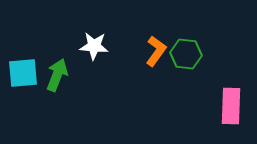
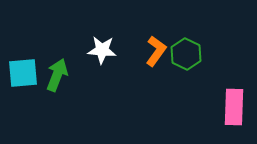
white star: moved 8 px right, 4 px down
green hexagon: rotated 20 degrees clockwise
pink rectangle: moved 3 px right, 1 px down
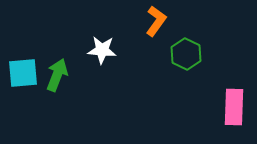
orange L-shape: moved 30 px up
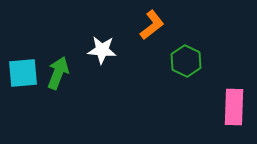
orange L-shape: moved 4 px left, 4 px down; rotated 16 degrees clockwise
green hexagon: moved 7 px down
green arrow: moved 1 px right, 2 px up
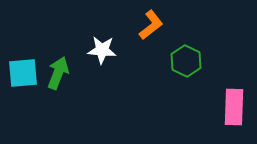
orange L-shape: moved 1 px left
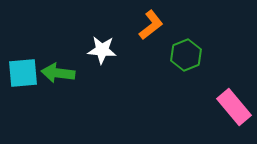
green hexagon: moved 6 px up; rotated 12 degrees clockwise
green arrow: rotated 104 degrees counterclockwise
pink rectangle: rotated 42 degrees counterclockwise
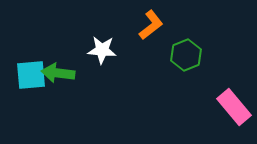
cyan square: moved 8 px right, 2 px down
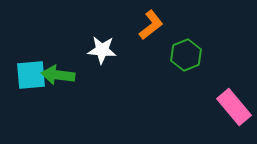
green arrow: moved 2 px down
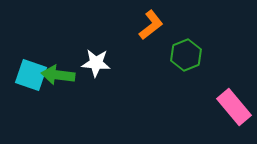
white star: moved 6 px left, 13 px down
cyan square: rotated 24 degrees clockwise
